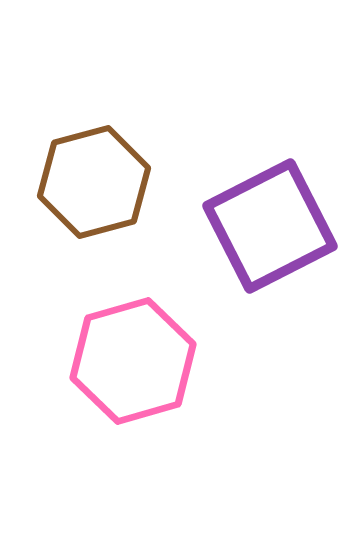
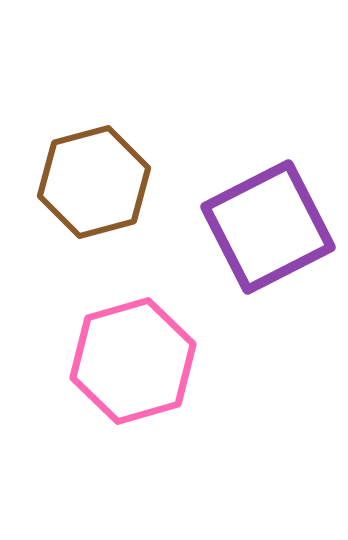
purple square: moved 2 px left, 1 px down
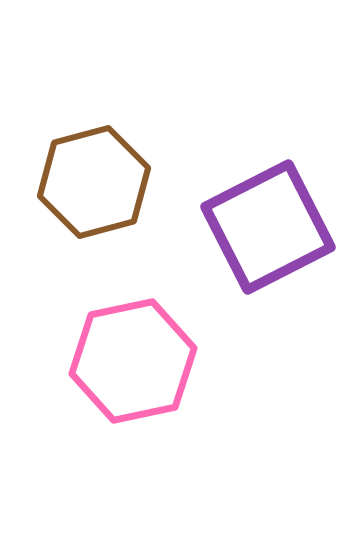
pink hexagon: rotated 4 degrees clockwise
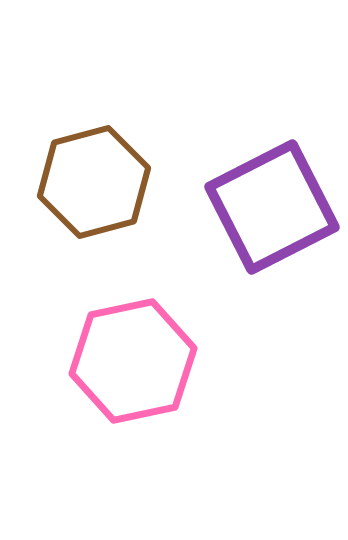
purple square: moved 4 px right, 20 px up
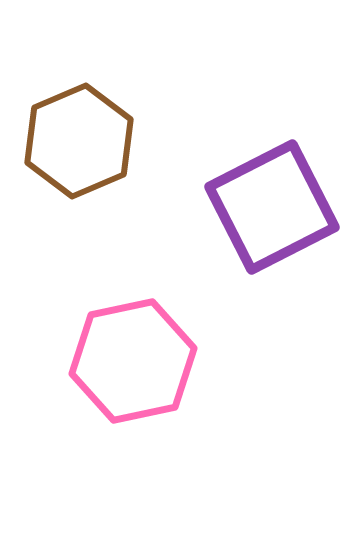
brown hexagon: moved 15 px left, 41 px up; rotated 8 degrees counterclockwise
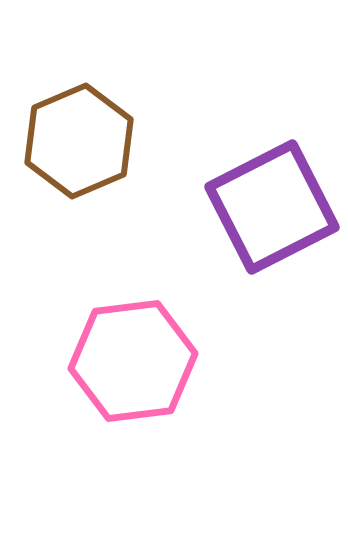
pink hexagon: rotated 5 degrees clockwise
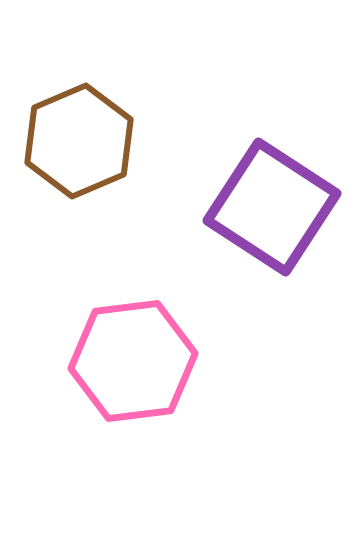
purple square: rotated 30 degrees counterclockwise
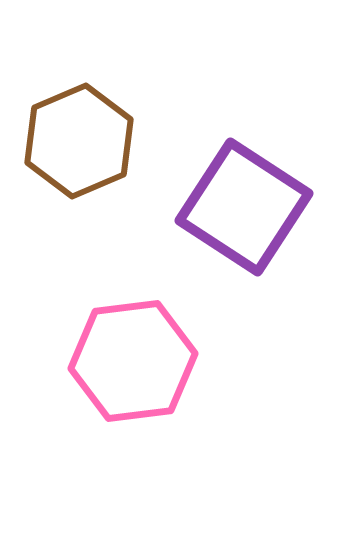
purple square: moved 28 px left
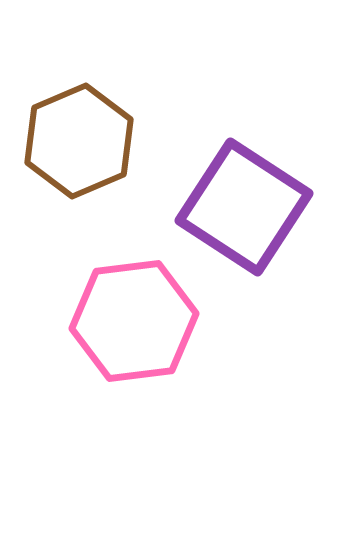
pink hexagon: moved 1 px right, 40 px up
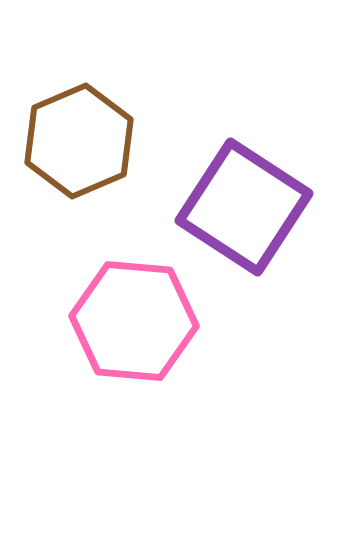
pink hexagon: rotated 12 degrees clockwise
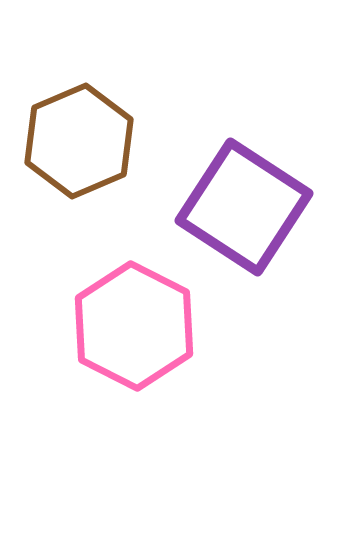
pink hexagon: moved 5 px down; rotated 22 degrees clockwise
